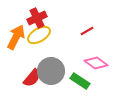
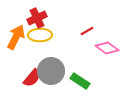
yellow ellipse: moved 1 px right; rotated 30 degrees clockwise
pink diamond: moved 11 px right, 15 px up
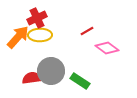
orange arrow: moved 2 px right; rotated 15 degrees clockwise
red semicircle: rotated 138 degrees counterclockwise
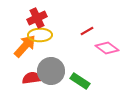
orange arrow: moved 7 px right, 9 px down
